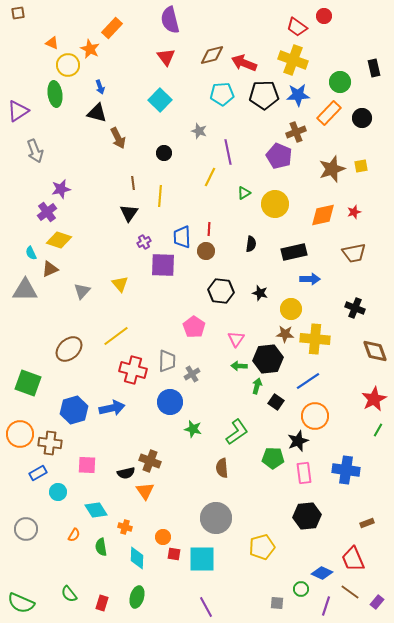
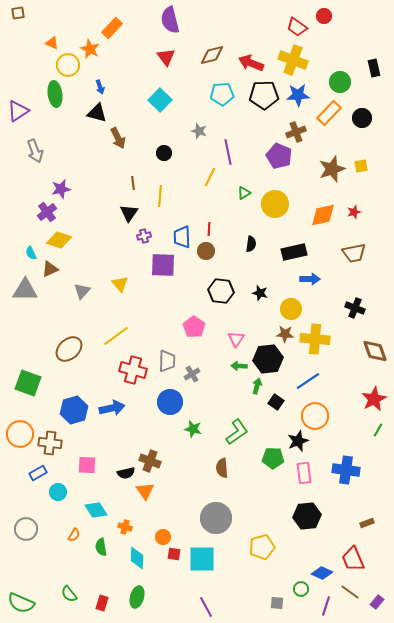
red arrow at (244, 63): moved 7 px right
purple cross at (144, 242): moved 6 px up; rotated 16 degrees clockwise
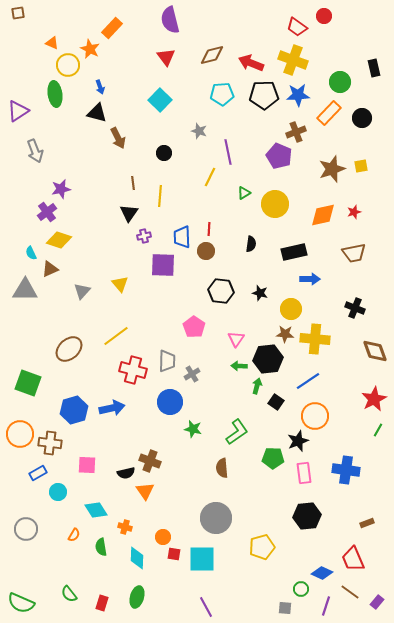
gray square at (277, 603): moved 8 px right, 5 px down
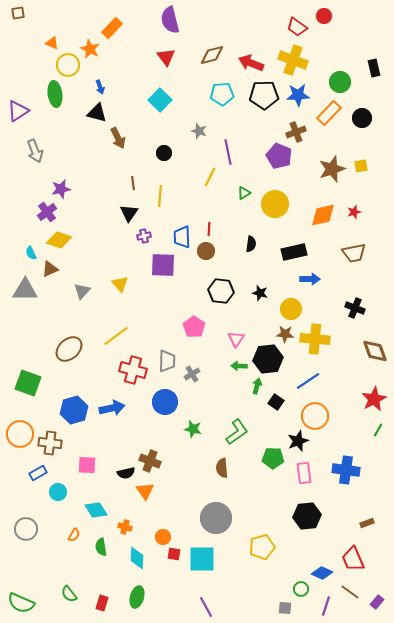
blue circle at (170, 402): moved 5 px left
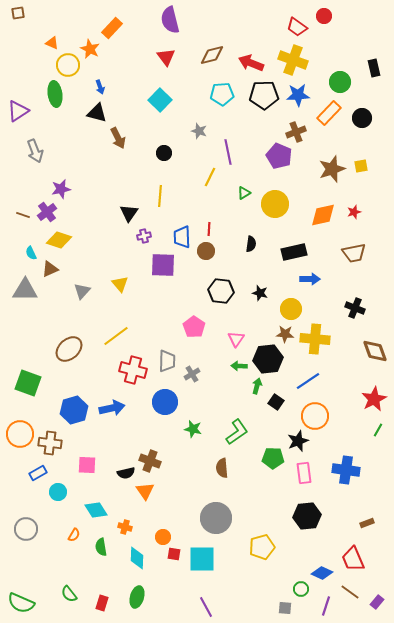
brown line at (133, 183): moved 110 px left, 32 px down; rotated 64 degrees counterclockwise
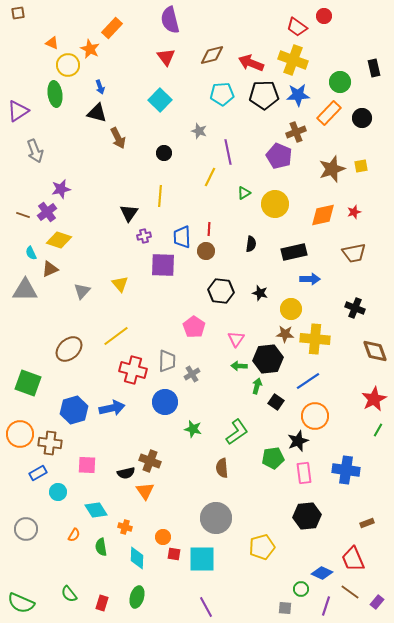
green pentagon at (273, 458): rotated 10 degrees counterclockwise
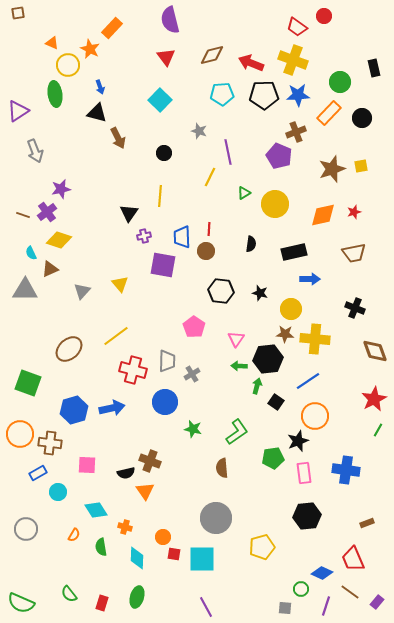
purple square at (163, 265): rotated 8 degrees clockwise
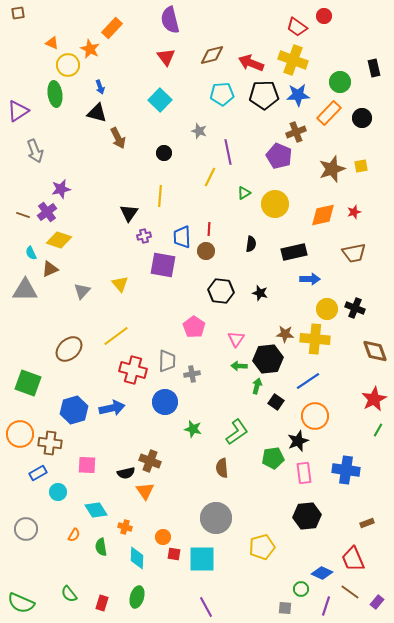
yellow circle at (291, 309): moved 36 px right
gray cross at (192, 374): rotated 21 degrees clockwise
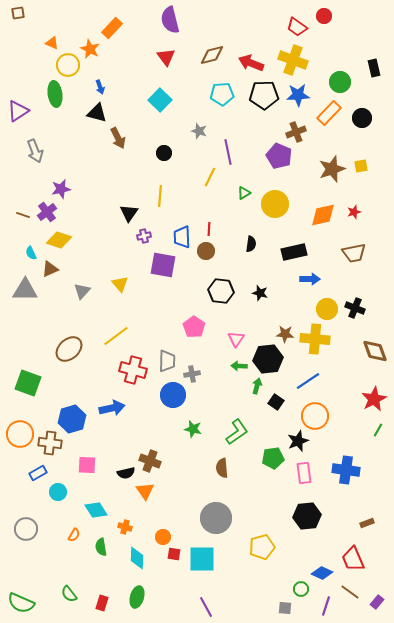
blue circle at (165, 402): moved 8 px right, 7 px up
blue hexagon at (74, 410): moved 2 px left, 9 px down
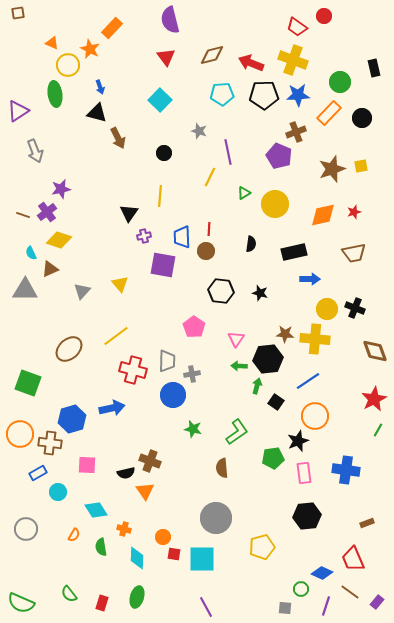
orange cross at (125, 527): moved 1 px left, 2 px down
